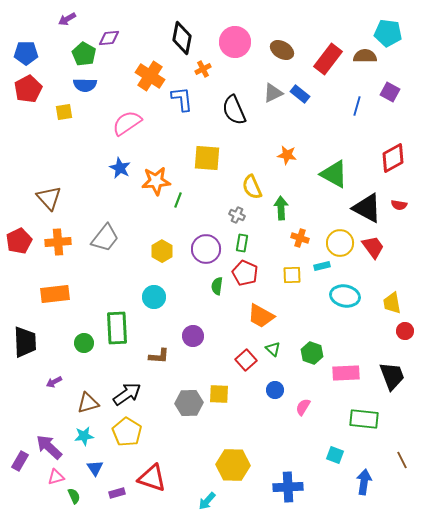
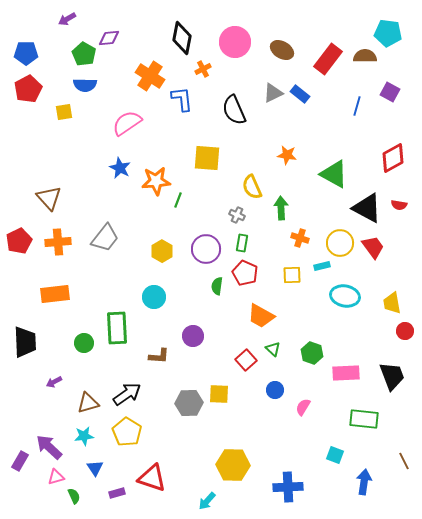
brown line at (402, 460): moved 2 px right, 1 px down
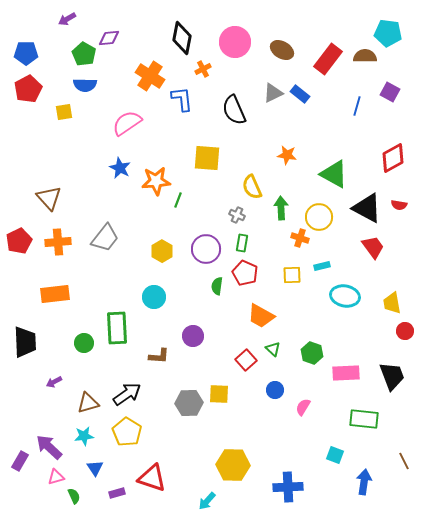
yellow circle at (340, 243): moved 21 px left, 26 px up
